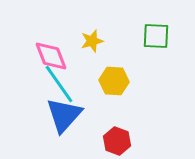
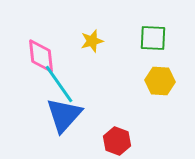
green square: moved 3 px left, 2 px down
pink diamond: moved 10 px left; rotated 15 degrees clockwise
yellow hexagon: moved 46 px right
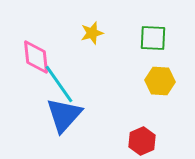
yellow star: moved 8 px up
pink diamond: moved 5 px left, 1 px down
red hexagon: moved 25 px right; rotated 16 degrees clockwise
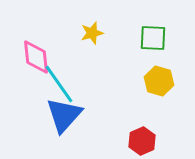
yellow hexagon: moved 1 px left; rotated 12 degrees clockwise
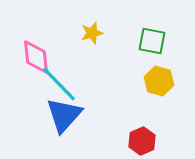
green square: moved 1 px left, 3 px down; rotated 8 degrees clockwise
cyan line: rotated 9 degrees counterclockwise
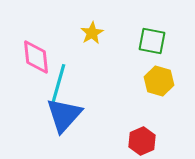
yellow star: rotated 15 degrees counterclockwise
cyan line: moved 1 px left, 1 px down; rotated 60 degrees clockwise
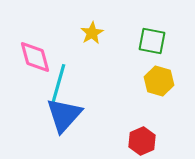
pink diamond: moved 1 px left; rotated 9 degrees counterclockwise
